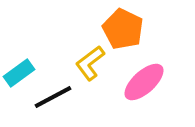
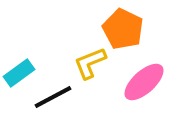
yellow L-shape: rotated 15 degrees clockwise
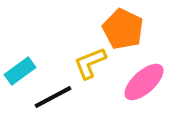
cyan rectangle: moved 1 px right, 2 px up
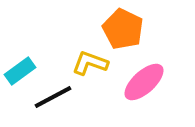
yellow L-shape: rotated 42 degrees clockwise
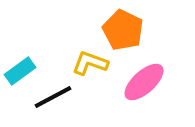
orange pentagon: moved 1 px down
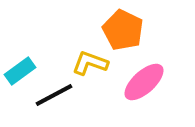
black line: moved 1 px right, 2 px up
